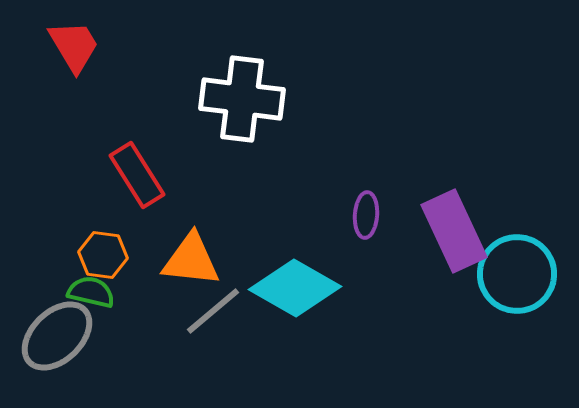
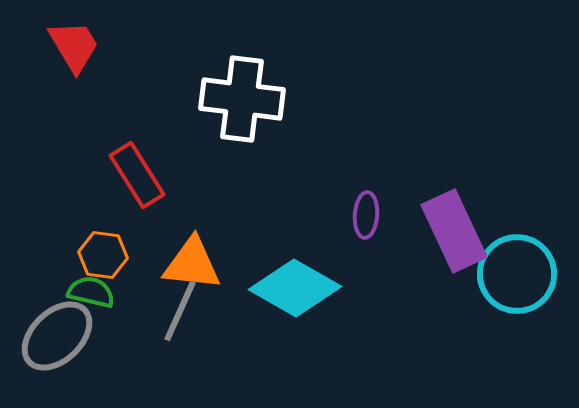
orange triangle: moved 1 px right, 4 px down
gray line: moved 33 px left; rotated 26 degrees counterclockwise
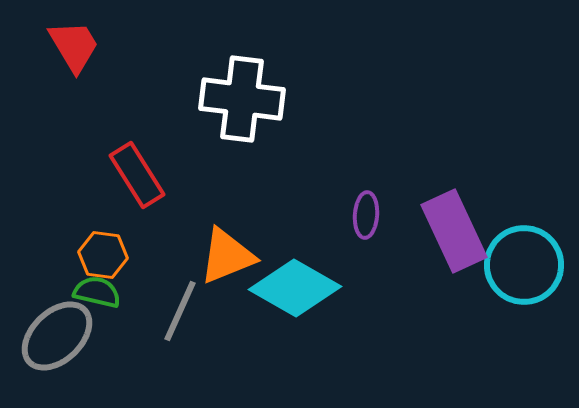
orange triangle: moved 35 px right, 8 px up; rotated 28 degrees counterclockwise
cyan circle: moved 7 px right, 9 px up
green semicircle: moved 6 px right
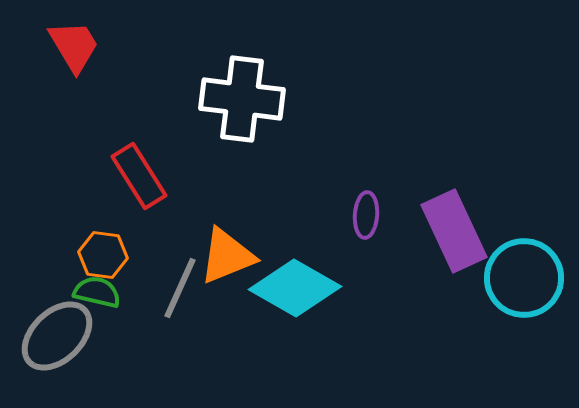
red rectangle: moved 2 px right, 1 px down
cyan circle: moved 13 px down
gray line: moved 23 px up
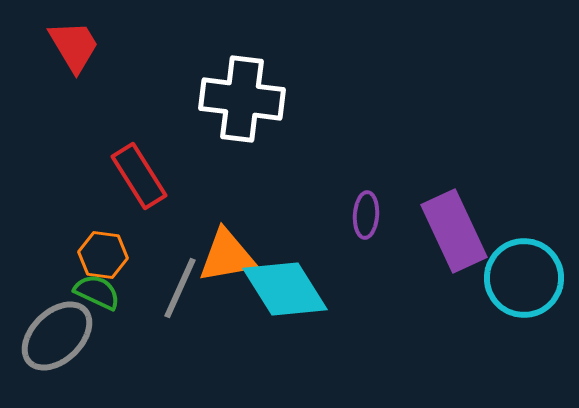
orange triangle: rotated 12 degrees clockwise
cyan diamond: moved 10 px left, 1 px down; rotated 28 degrees clockwise
green semicircle: rotated 12 degrees clockwise
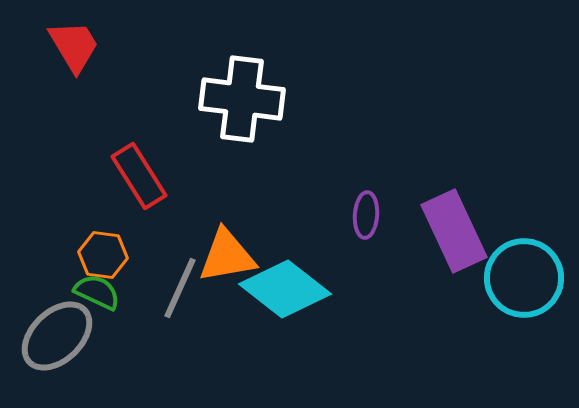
cyan diamond: rotated 20 degrees counterclockwise
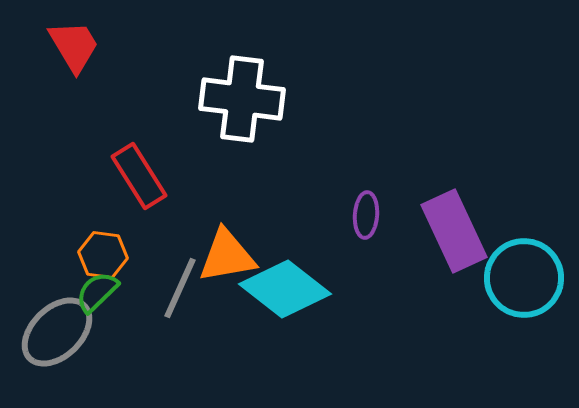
green semicircle: rotated 69 degrees counterclockwise
gray ellipse: moved 4 px up
